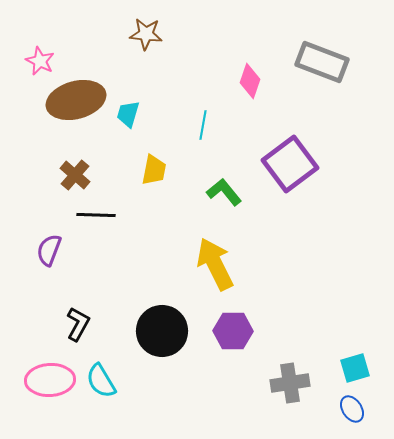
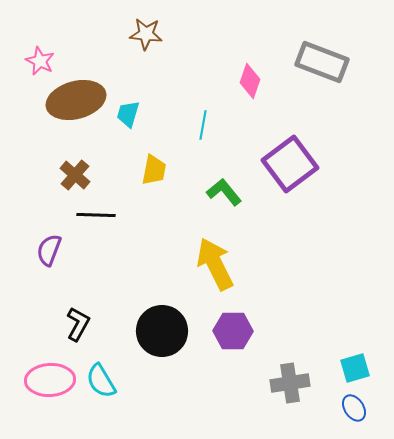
blue ellipse: moved 2 px right, 1 px up
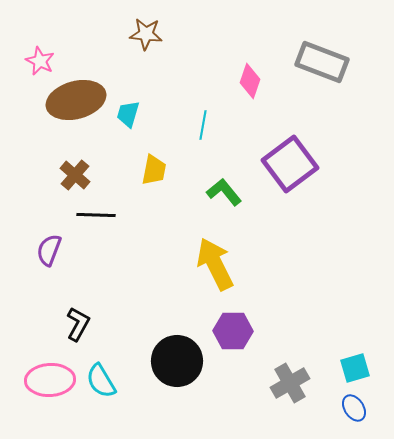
black circle: moved 15 px right, 30 px down
gray cross: rotated 21 degrees counterclockwise
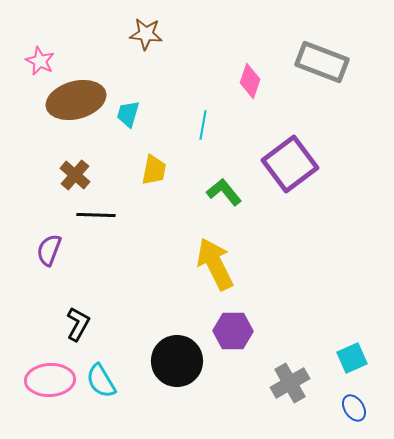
cyan square: moved 3 px left, 10 px up; rotated 8 degrees counterclockwise
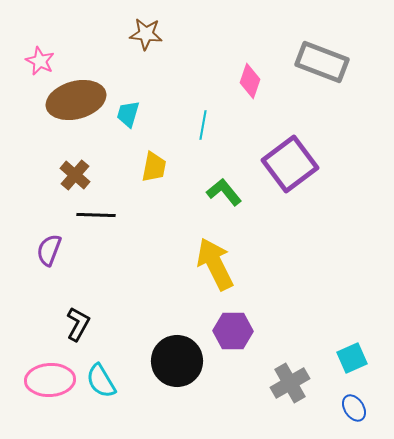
yellow trapezoid: moved 3 px up
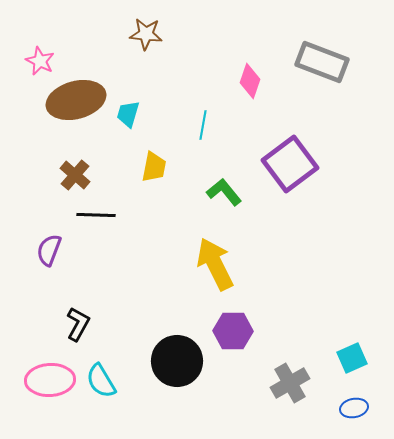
blue ellipse: rotated 68 degrees counterclockwise
